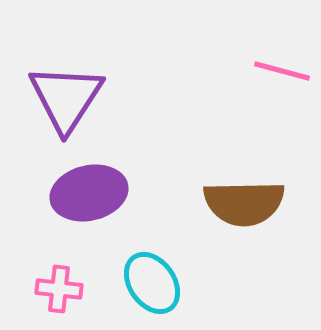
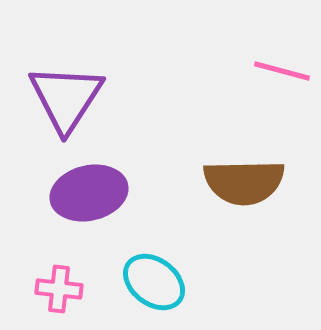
brown semicircle: moved 21 px up
cyan ellipse: moved 2 px right, 1 px up; rotated 18 degrees counterclockwise
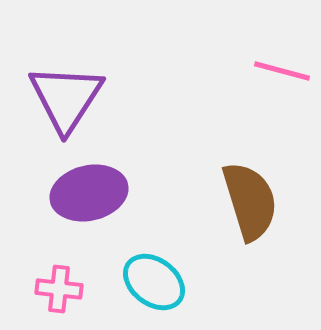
brown semicircle: moved 6 px right, 19 px down; rotated 106 degrees counterclockwise
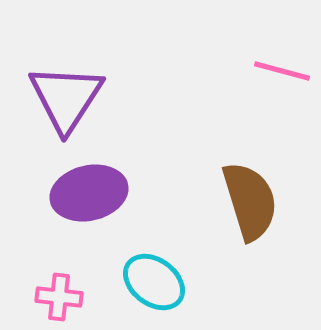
pink cross: moved 8 px down
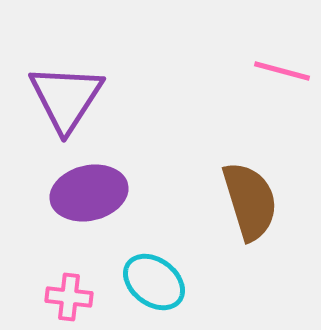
pink cross: moved 10 px right
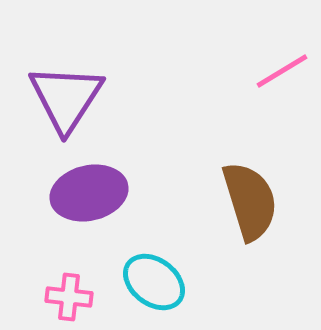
pink line: rotated 46 degrees counterclockwise
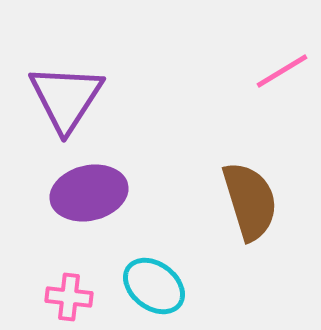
cyan ellipse: moved 4 px down
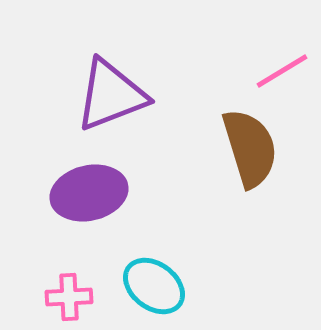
purple triangle: moved 45 px right, 3 px up; rotated 36 degrees clockwise
brown semicircle: moved 53 px up
pink cross: rotated 9 degrees counterclockwise
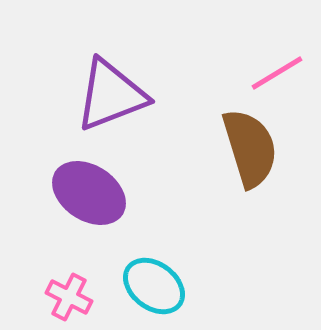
pink line: moved 5 px left, 2 px down
purple ellipse: rotated 46 degrees clockwise
pink cross: rotated 30 degrees clockwise
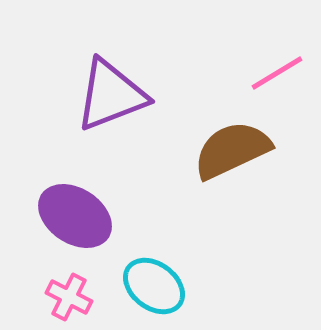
brown semicircle: moved 18 px left, 2 px down; rotated 98 degrees counterclockwise
purple ellipse: moved 14 px left, 23 px down
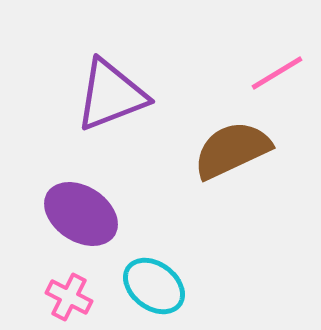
purple ellipse: moved 6 px right, 2 px up
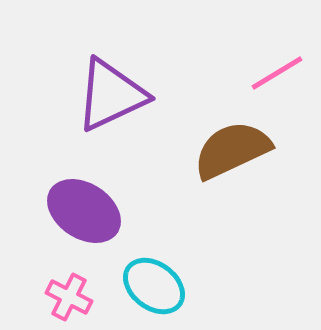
purple triangle: rotated 4 degrees counterclockwise
purple ellipse: moved 3 px right, 3 px up
